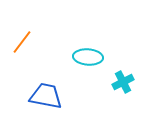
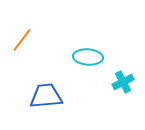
orange line: moved 2 px up
blue trapezoid: rotated 16 degrees counterclockwise
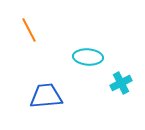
orange line: moved 7 px right, 10 px up; rotated 65 degrees counterclockwise
cyan cross: moved 2 px left, 1 px down
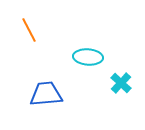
cyan cross: rotated 20 degrees counterclockwise
blue trapezoid: moved 2 px up
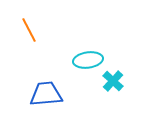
cyan ellipse: moved 3 px down; rotated 12 degrees counterclockwise
cyan cross: moved 8 px left, 2 px up
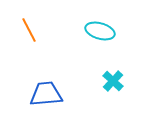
cyan ellipse: moved 12 px right, 29 px up; rotated 24 degrees clockwise
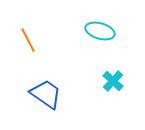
orange line: moved 1 px left, 10 px down
blue trapezoid: rotated 40 degrees clockwise
